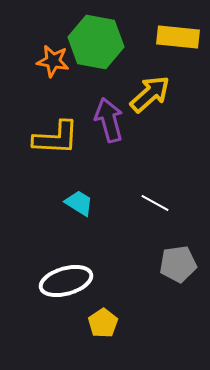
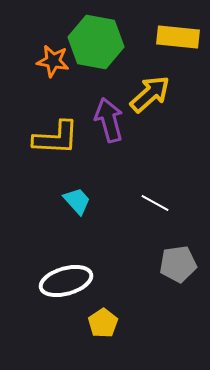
cyan trapezoid: moved 2 px left, 2 px up; rotated 16 degrees clockwise
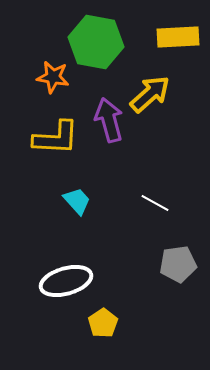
yellow rectangle: rotated 9 degrees counterclockwise
orange star: moved 16 px down
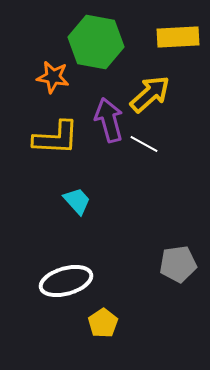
white line: moved 11 px left, 59 px up
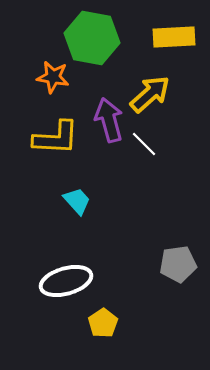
yellow rectangle: moved 4 px left
green hexagon: moved 4 px left, 4 px up
white line: rotated 16 degrees clockwise
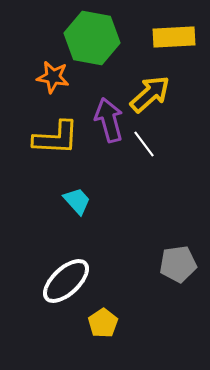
white line: rotated 8 degrees clockwise
white ellipse: rotated 27 degrees counterclockwise
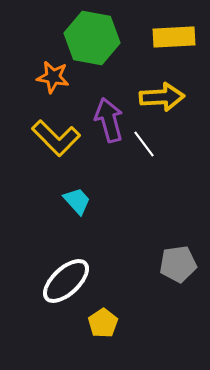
yellow arrow: moved 12 px right, 3 px down; rotated 39 degrees clockwise
yellow L-shape: rotated 42 degrees clockwise
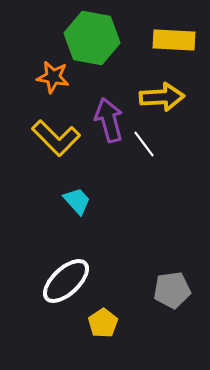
yellow rectangle: moved 3 px down; rotated 6 degrees clockwise
gray pentagon: moved 6 px left, 26 px down
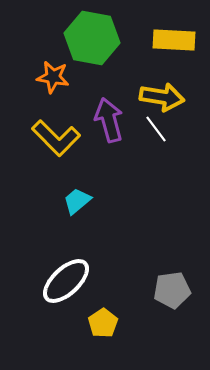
yellow arrow: rotated 12 degrees clockwise
white line: moved 12 px right, 15 px up
cyan trapezoid: rotated 88 degrees counterclockwise
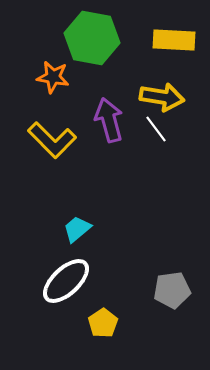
yellow L-shape: moved 4 px left, 2 px down
cyan trapezoid: moved 28 px down
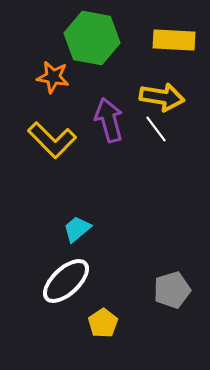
gray pentagon: rotated 9 degrees counterclockwise
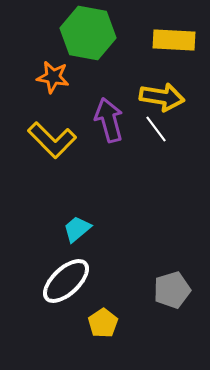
green hexagon: moved 4 px left, 5 px up
